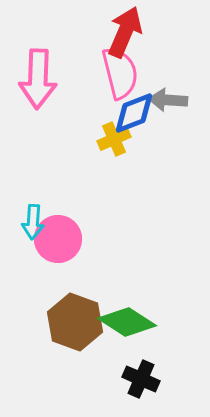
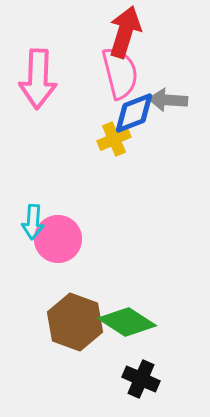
red arrow: rotated 6 degrees counterclockwise
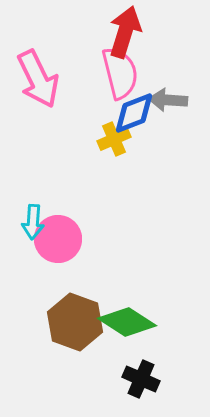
pink arrow: rotated 28 degrees counterclockwise
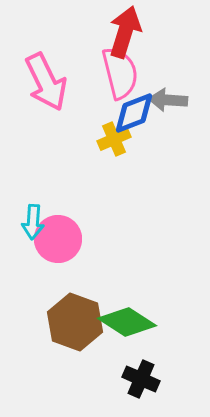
pink arrow: moved 8 px right, 3 px down
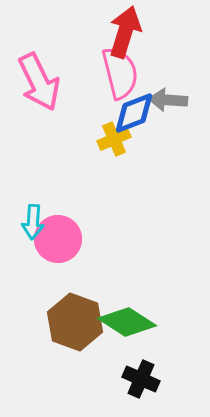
pink arrow: moved 7 px left
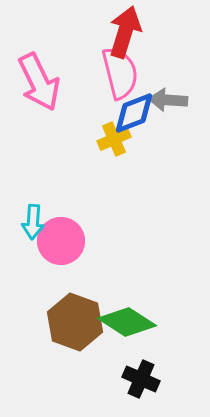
pink circle: moved 3 px right, 2 px down
